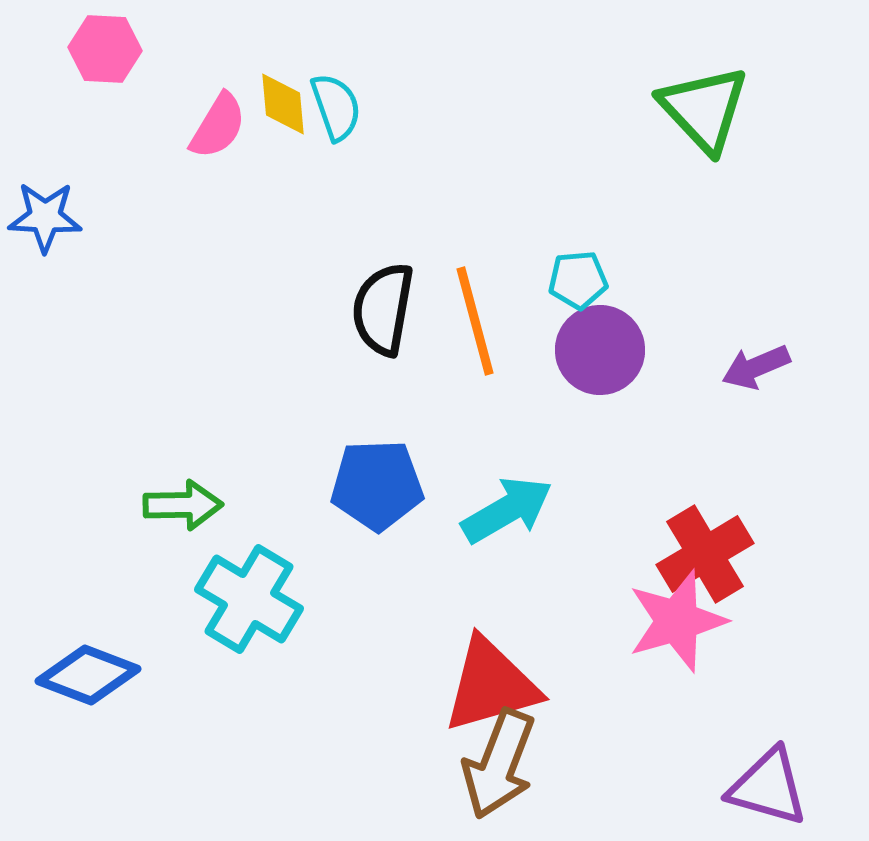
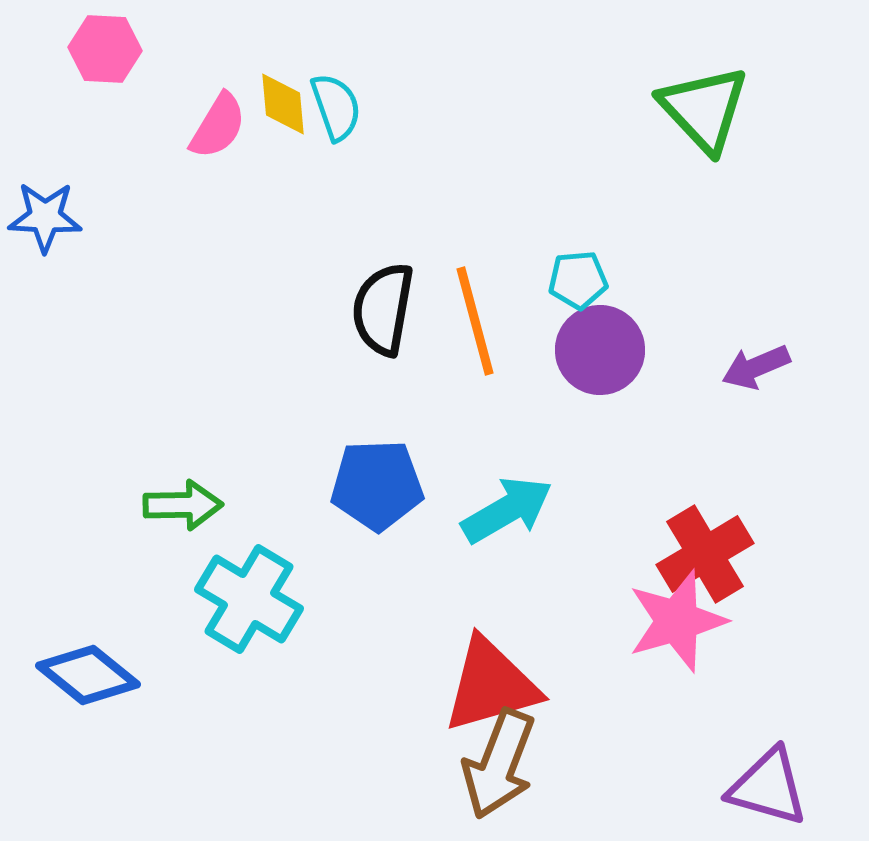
blue diamond: rotated 18 degrees clockwise
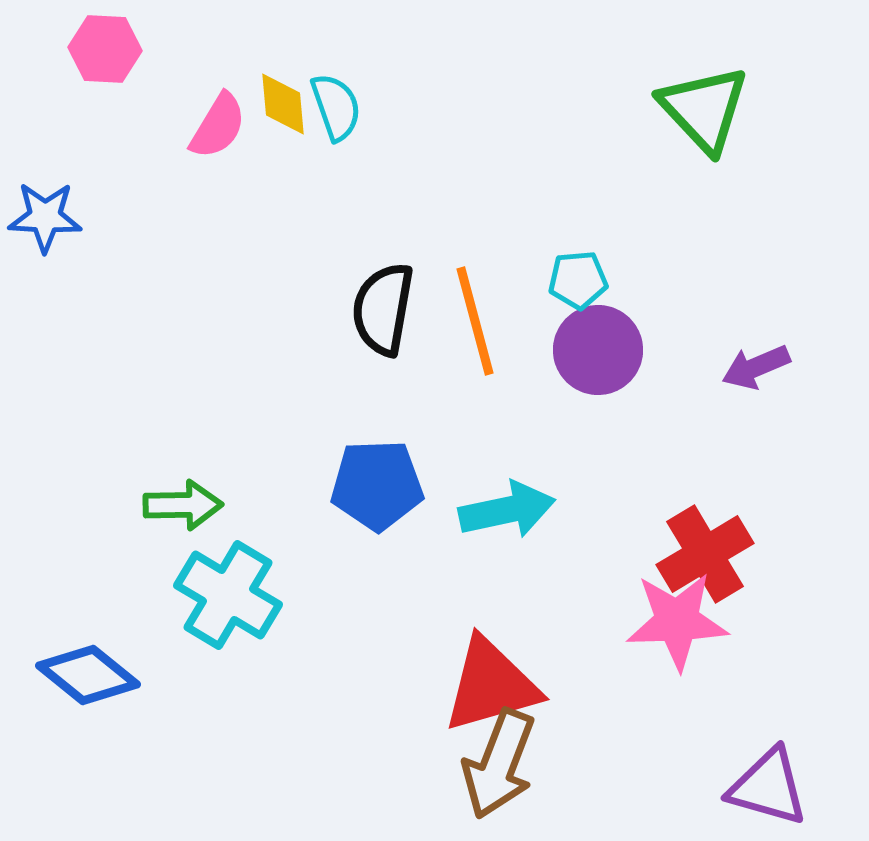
purple circle: moved 2 px left
cyan arrow: rotated 18 degrees clockwise
cyan cross: moved 21 px left, 4 px up
pink star: rotated 14 degrees clockwise
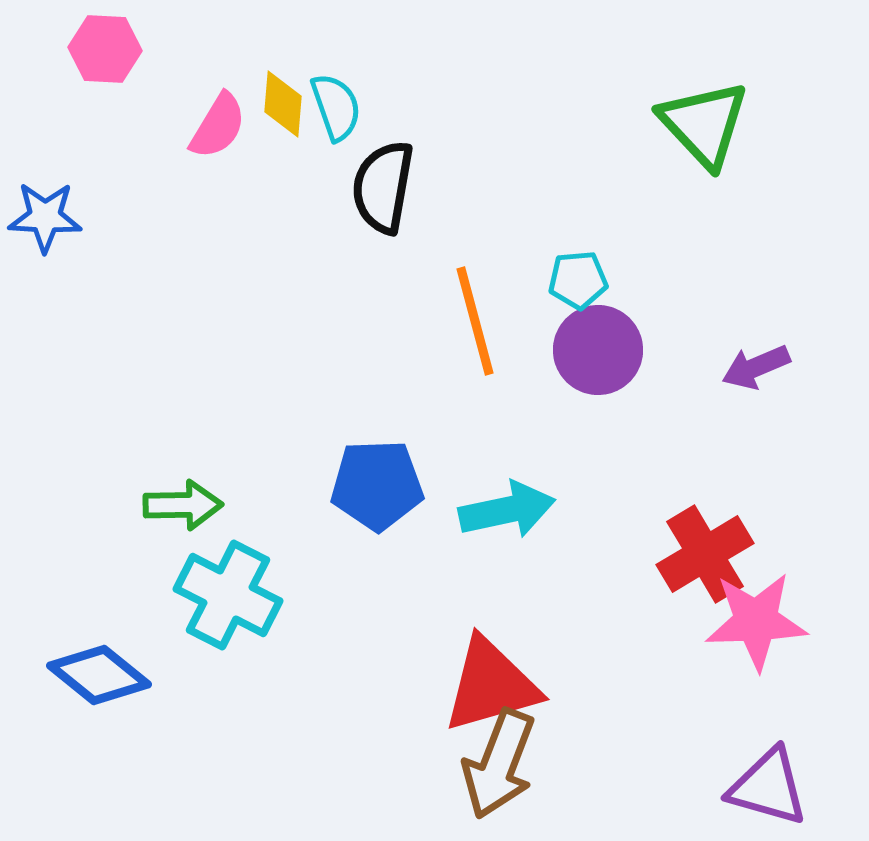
yellow diamond: rotated 10 degrees clockwise
green triangle: moved 15 px down
black semicircle: moved 122 px up
cyan cross: rotated 4 degrees counterclockwise
pink star: moved 79 px right
blue diamond: moved 11 px right
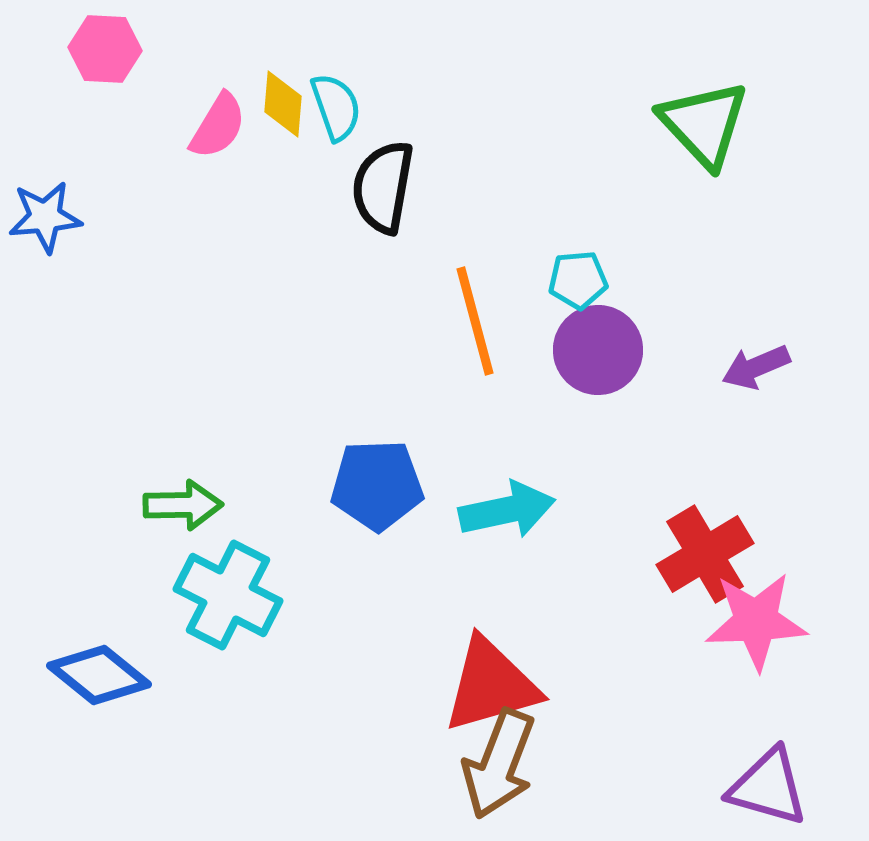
blue star: rotated 8 degrees counterclockwise
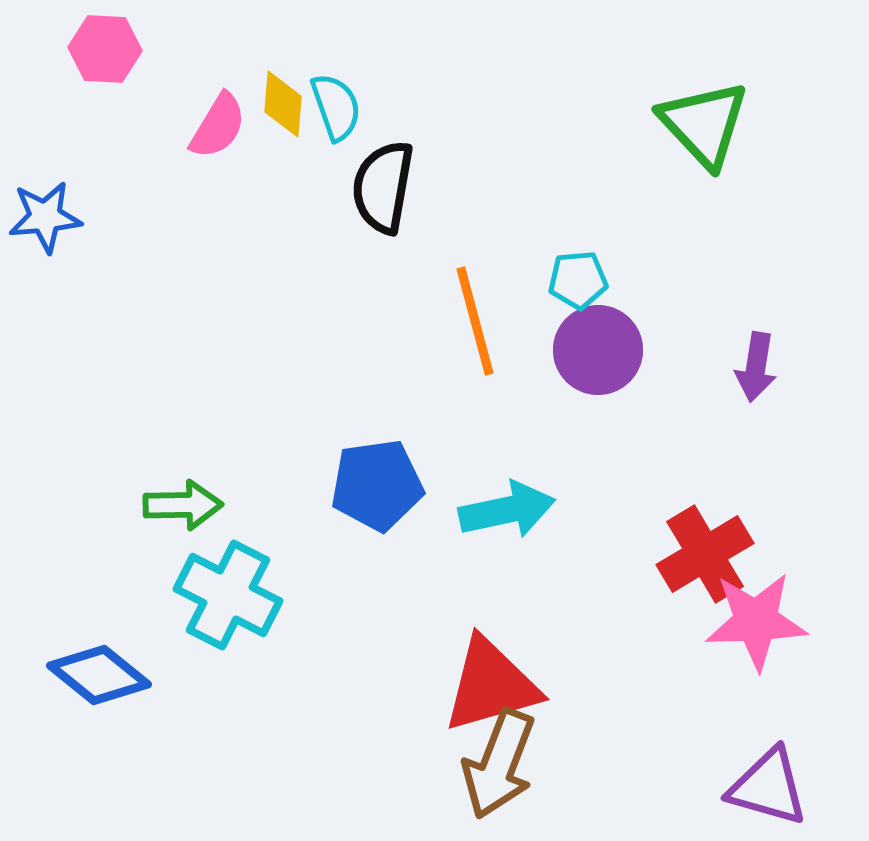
purple arrow: rotated 58 degrees counterclockwise
blue pentagon: rotated 6 degrees counterclockwise
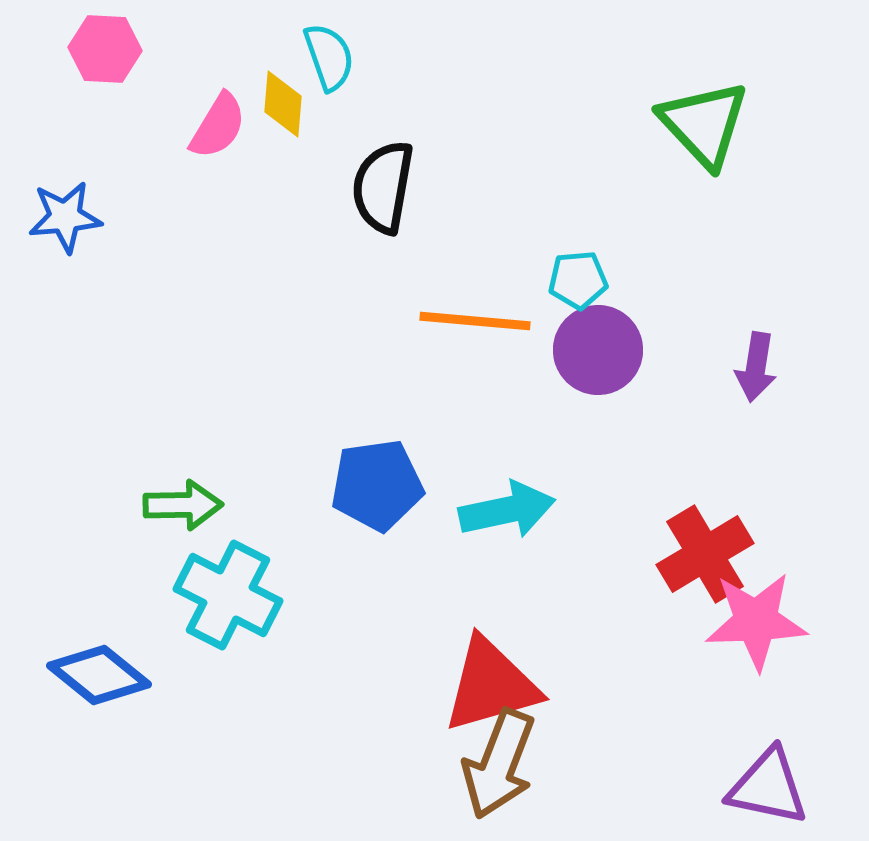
cyan semicircle: moved 7 px left, 50 px up
blue star: moved 20 px right
orange line: rotated 70 degrees counterclockwise
purple triangle: rotated 4 degrees counterclockwise
